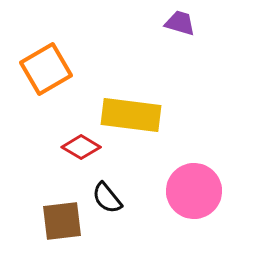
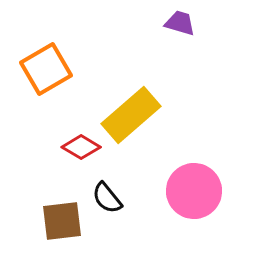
yellow rectangle: rotated 48 degrees counterclockwise
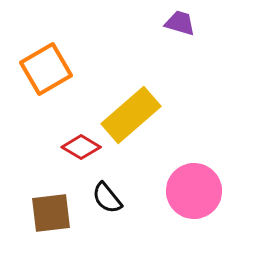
brown square: moved 11 px left, 8 px up
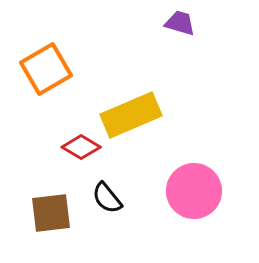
yellow rectangle: rotated 18 degrees clockwise
